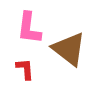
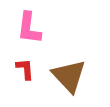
brown triangle: moved 27 px down; rotated 9 degrees clockwise
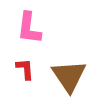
brown triangle: rotated 9 degrees clockwise
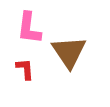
brown triangle: moved 24 px up
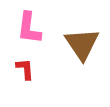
brown triangle: moved 13 px right, 8 px up
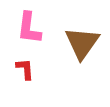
brown triangle: moved 1 px up; rotated 9 degrees clockwise
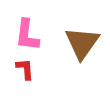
pink L-shape: moved 2 px left, 7 px down
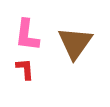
brown triangle: moved 7 px left
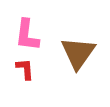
brown triangle: moved 3 px right, 10 px down
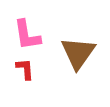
pink L-shape: rotated 16 degrees counterclockwise
